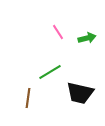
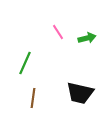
green line: moved 25 px left, 9 px up; rotated 35 degrees counterclockwise
brown line: moved 5 px right
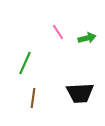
black trapezoid: rotated 16 degrees counterclockwise
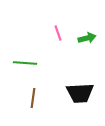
pink line: moved 1 px down; rotated 14 degrees clockwise
green line: rotated 70 degrees clockwise
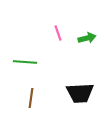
green line: moved 1 px up
brown line: moved 2 px left
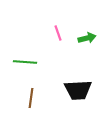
black trapezoid: moved 2 px left, 3 px up
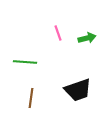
black trapezoid: rotated 16 degrees counterclockwise
